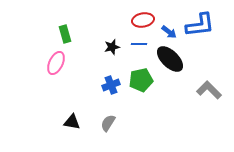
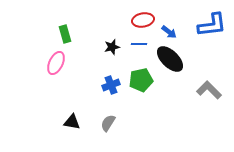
blue L-shape: moved 12 px right
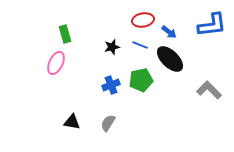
blue line: moved 1 px right, 1 px down; rotated 21 degrees clockwise
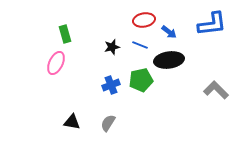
red ellipse: moved 1 px right
blue L-shape: moved 1 px up
black ellipse: moved 1 px left, 1 px down; rotated 52 degrees counterclockwise
gray L-shape: moved 7 px right
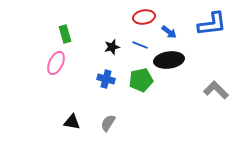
red ellipse: moved 3 px up
blue cross: moved 5 px left, 6 px up; rotated 36 degrees clockwise
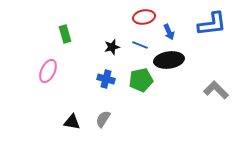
blue arrow: rotated 28 degrees clockwise
pink ellipse: moved 8 px left, 8 px down
gray semicircle: moved 5 px left, 4 px up
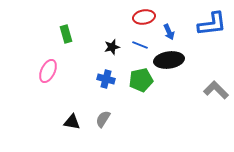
green rectangle: moved 1 px right
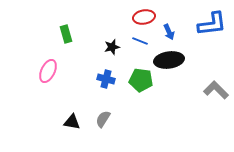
blue line: moved 4 px up
green pentagon: rotated 20 degrees clockwise
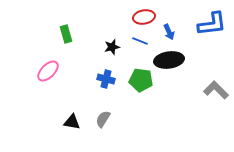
pink ellipse: rotated 20 degrees clockwise
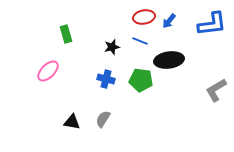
blue arrow: moved 11 px up; rotated 63 degrees clockwise
gray L-shape: rotated 75 degrees counterclockwise
